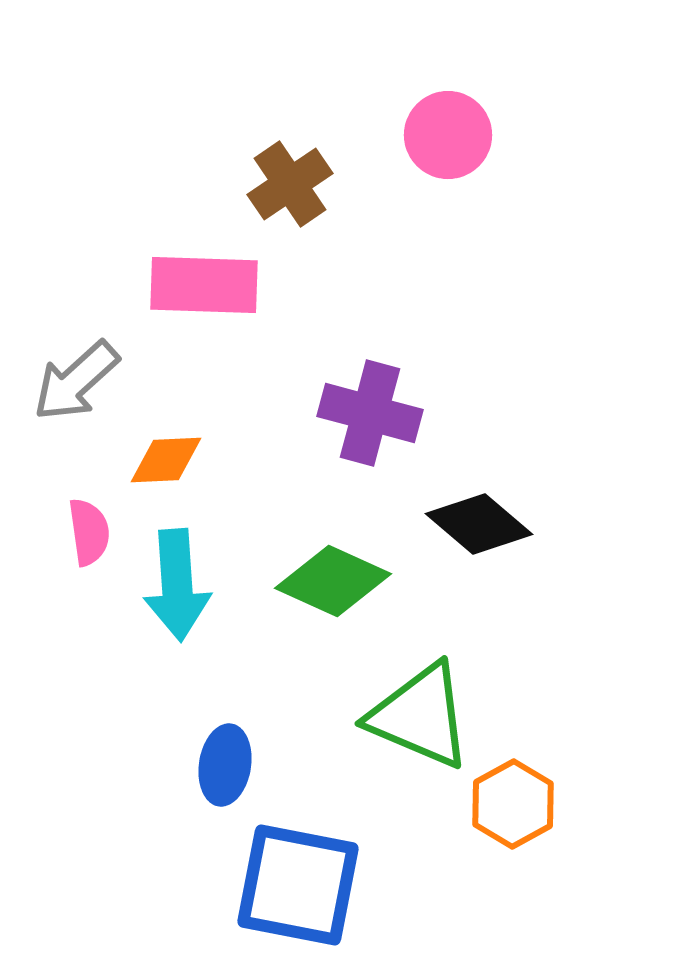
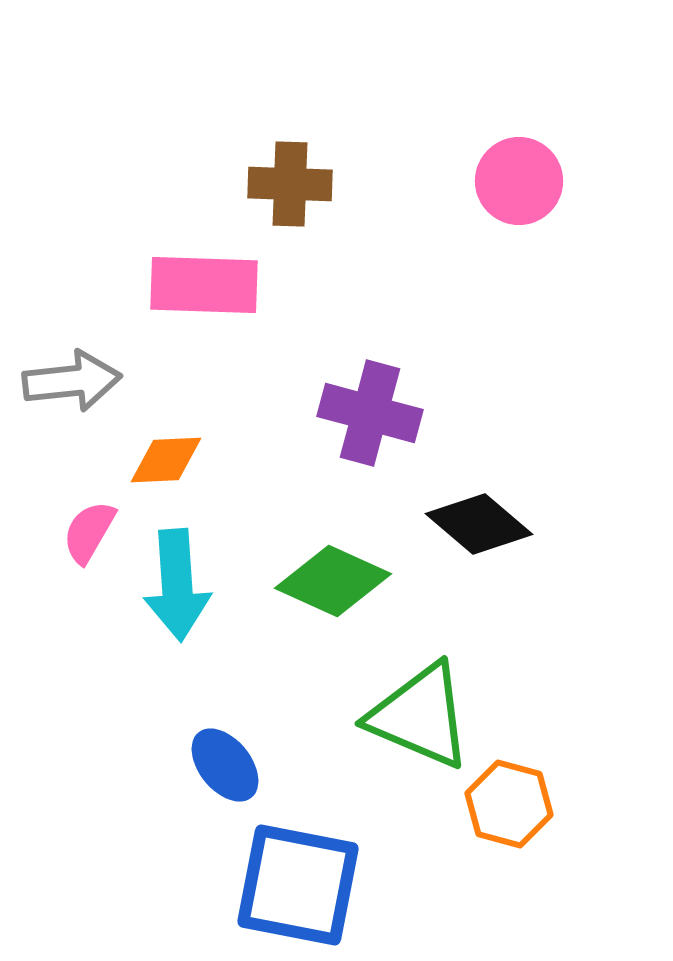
pink circle: moved 71 px right, 46 px down
brown cross: rotated 36 degrees clockwise
gray arrow: moved 4 px left; rotated 144 degrees counterclockwise
pink semicircle: rotated 142 degrees counterclockwise
blue ellipse: rotated 48 degrees counterclockwise
orange hexagon: moved 4 px left; rotated 16 degrees counterclockwise
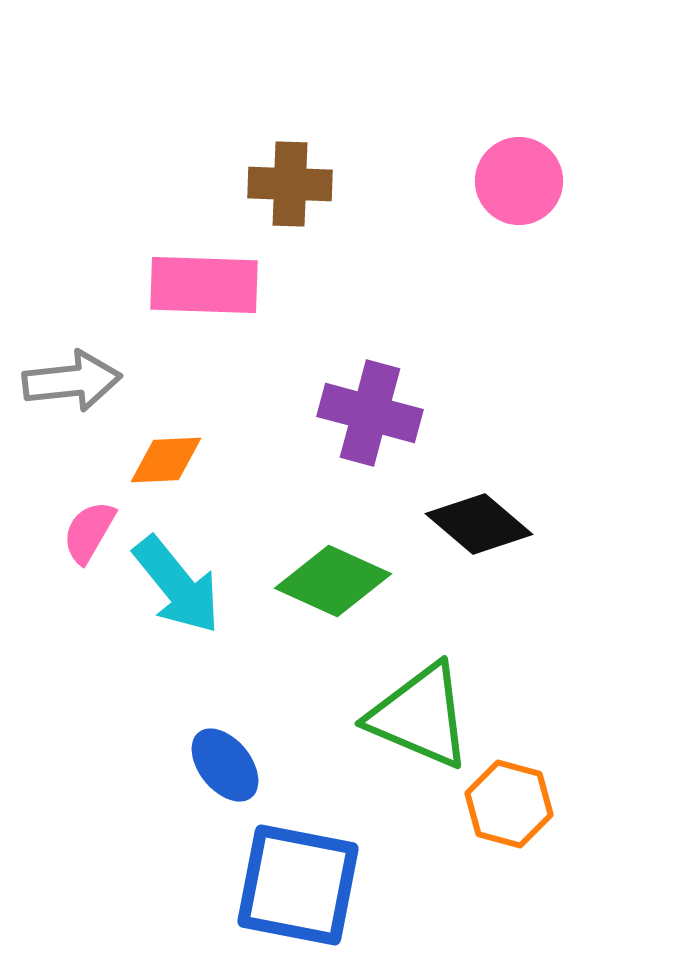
cyan arrow: rotated 35 degrees counterclockwise
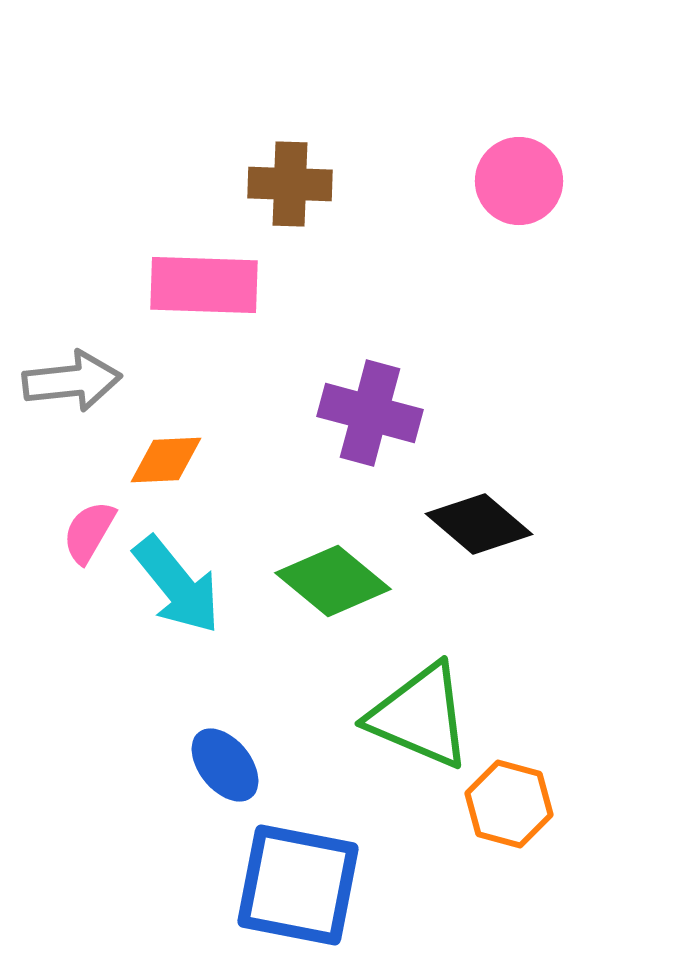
green diamond: rotated 15 degrees clockwise
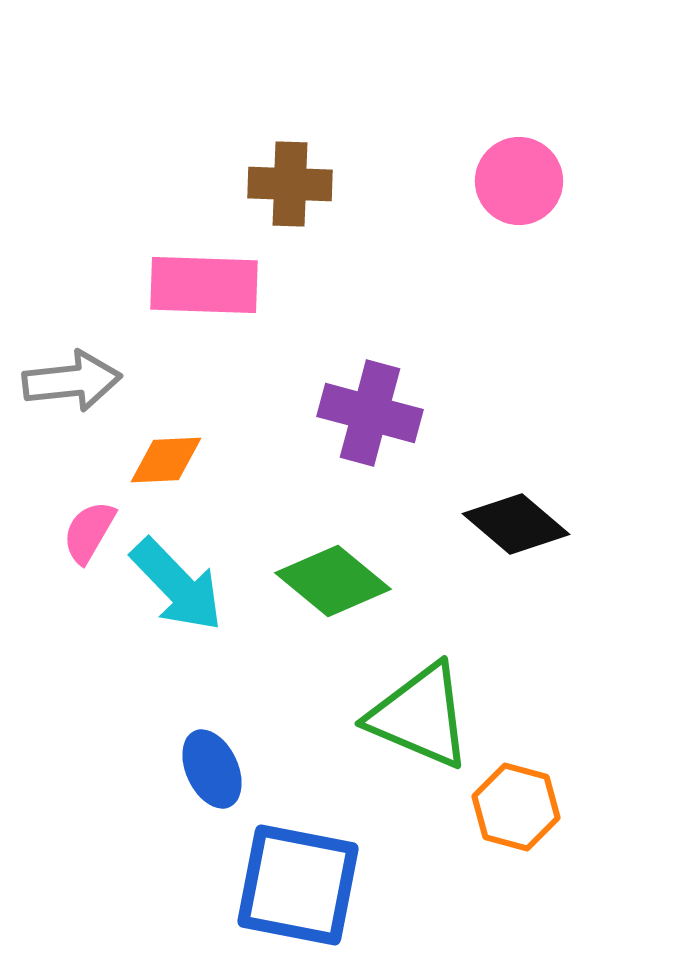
black diamond: moved 37 px right
cyan arrow: rotated 5 degrees counterclockwise
blue ellipse: moved 13 px left, 4 px down; rotated 14 degrees clockwise
orange hexagon: moved 7 px right, 3 px down
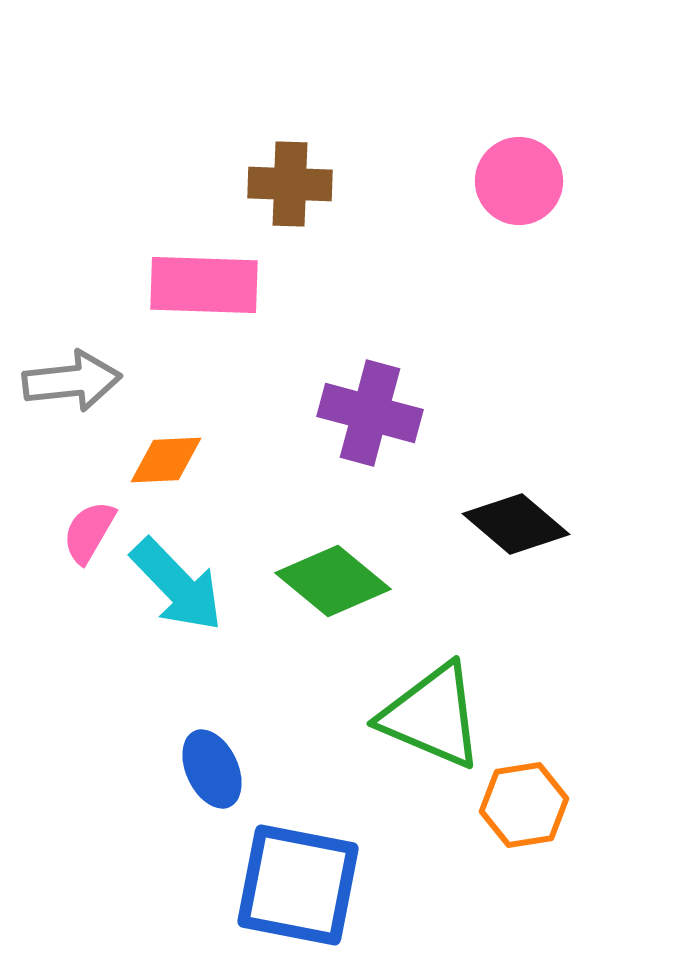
green triangle: moved 12 px right
orange hexagon: moved 8 px right, 2 px up; rotated 24 degrees counterclockwise
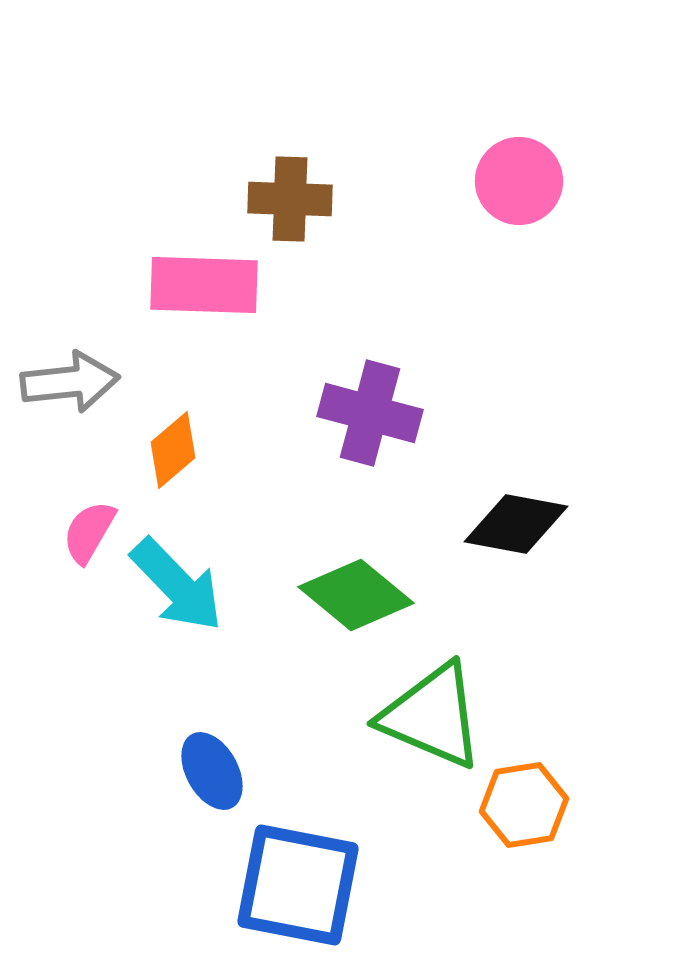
brown cross: moved 15 px down
gray arrow: moved 2 px left, 1 px down
orange diamond: moved 7 px right, 10 px up; rotated 38 degrees counterclockwise
black diamond: rotated 30 degrees counterclockwise
green diamond: moved 23 px right, 14 px down
blue ellipse: moved 2 px down; rotated 4 degrees counterclockwise
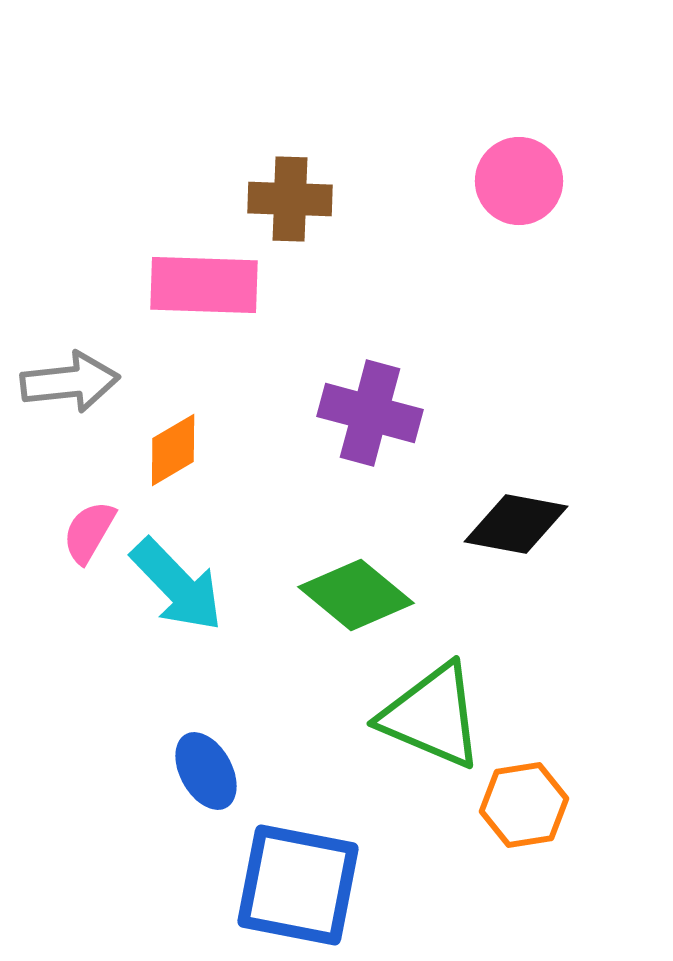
orange diamond: rotated 10 degrees clockwise
blue ellipse: moved 6 px left
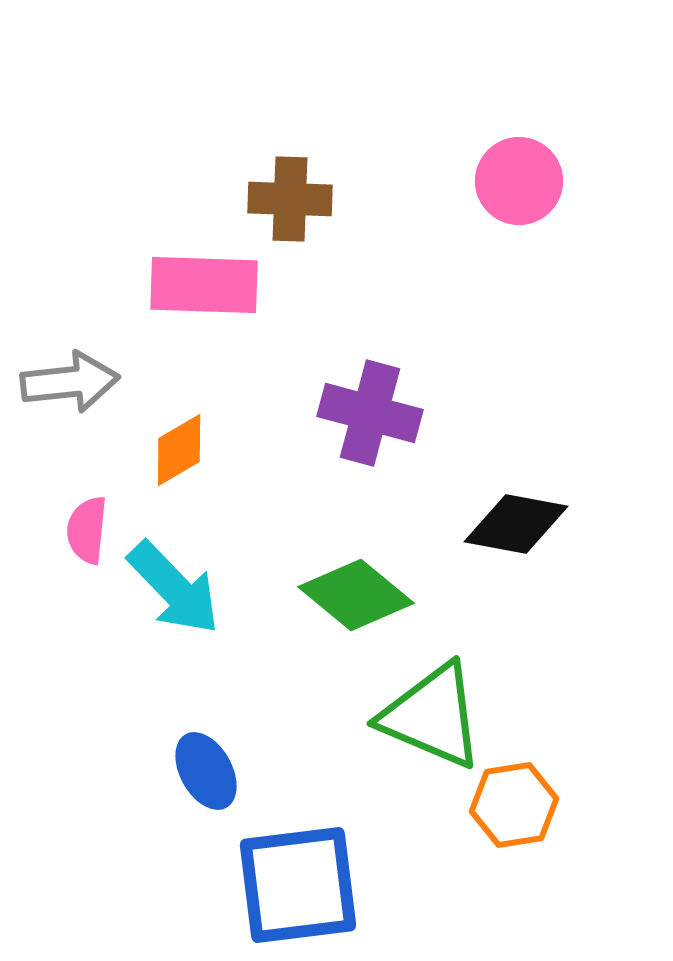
orange diamond: moved 6 px right
pink semicircle: moved 2 px left, 2 px up; rotated 24 degrees counterclockwise
cyan arrow: moved 3 px left, 3 px down
orange hexagon: moved 10 px left
blue square: rotated 18 degrees counterclockwise
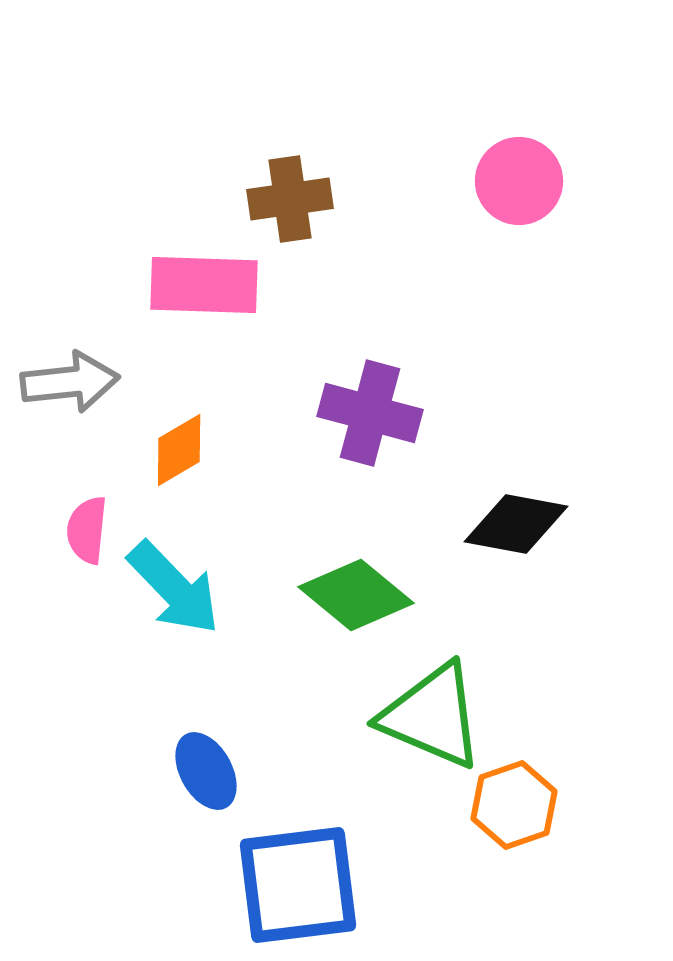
brown cross: rotated 10 degrees counterclockwise
orange hexagon: rotated 10 degrees counterclockwise
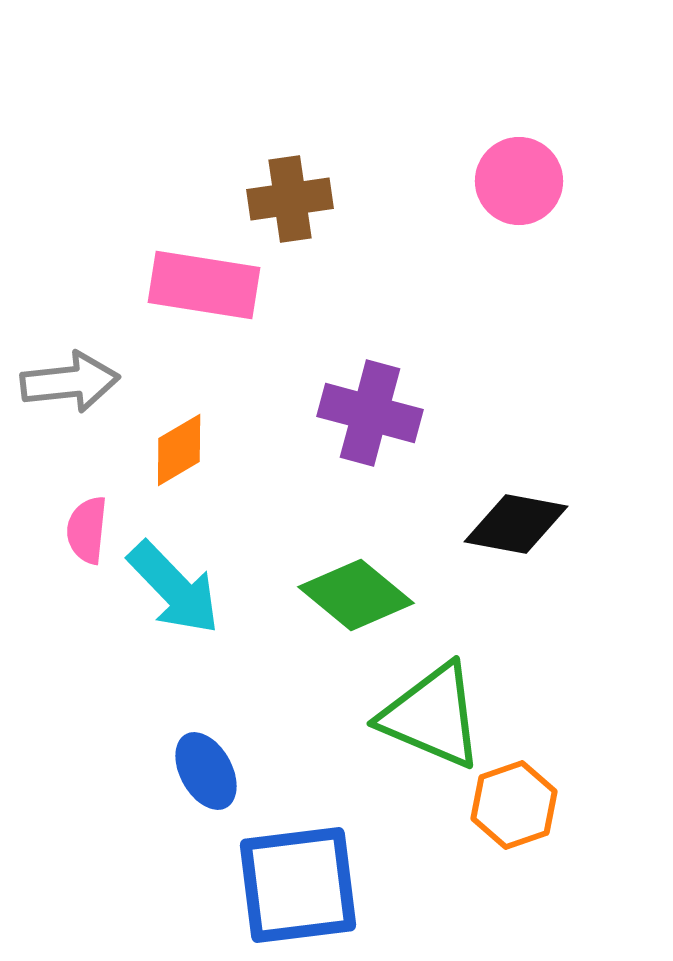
pink rectangle: rotated 7 degrees clockwise
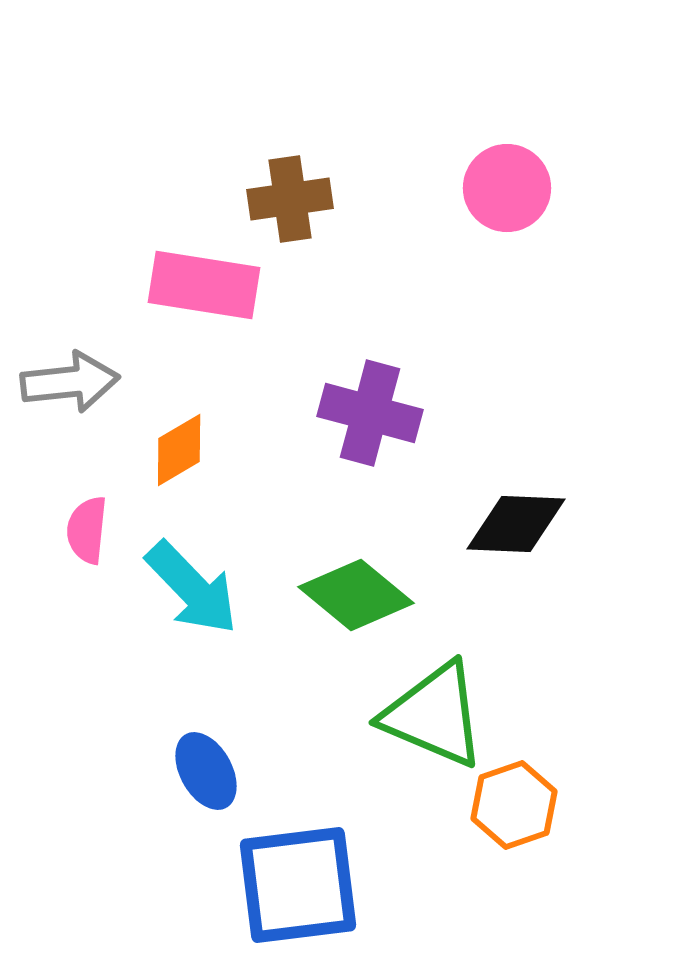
pink circle: moved 12 px left, 7 px down
black diamond: rotated 8 degrees counterclockwise
cyan arrow: moved 18 px right
green triangle: moved 2 px right, 1 px up
